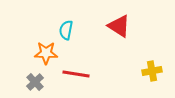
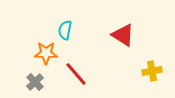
red triangle: moved 4 px right, 9 px down
cyan semicircle: moved 1 px left
red line: rotated 40 degrees clockwise
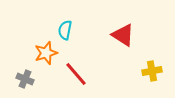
orange star: rotated 20 degrees counterclockwise
gray cross: moved 10 px left, 3 px up; rotated 24 degrees counterclockwise
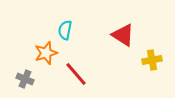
yellow cross: moved 11 px up
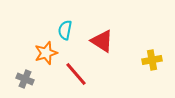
red triangle: moved 21 px left, 6 px down
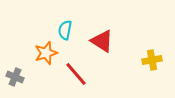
gray cross: moved 10 px left, 2 px up
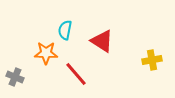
orange star: rotated 20 degrees clockwise
